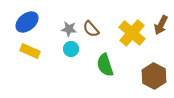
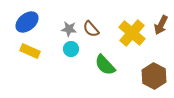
green semicircle: rotated 25 degrees counterclockwise
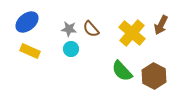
green semicircle: moved 17 px right, 6 px down
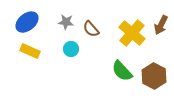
gray star: moved 3 px left, 7 px up
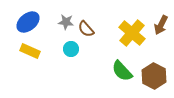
blue ellipse: moved 1 px right
brown semicircle: moved 5 px left
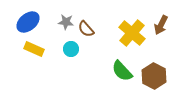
yellow rectangle: moved 4 px right, 2 px up
